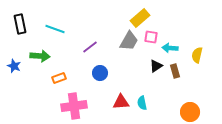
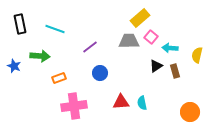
pink square: rotated 32 degrees clockwise
gray trapezoid: rotated 120 degrees counterclockwise
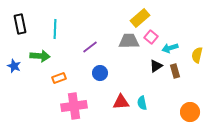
cyan line: rotated 72 degrees clockwise
cyan arrow: rotated 21 degrees counterclockwise
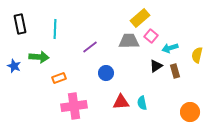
pink square: moved 1 px up
green arrow: moved 1 px left, 1 px down
blue circle: moved 6 px right
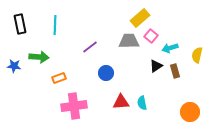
cyan line: moved 4 px up
blue star: rotated 16 degrees counterclockwise
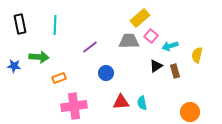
cyan arrow: moved 2 px up
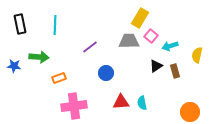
yellow rectangle: rotated 18 degrees counterclockwise
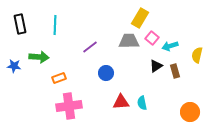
pink square: moved 1 px right, 2 px down
pink cross: moved 5 px left
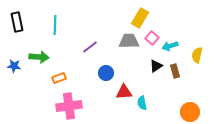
black rectangle: moved 3 px left, 2 px up
red triangle: moved 3 px right, 10 px up
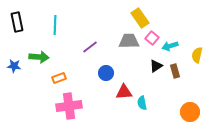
yellow rectangle: rotated 66 degrees counterclockwise
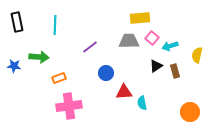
yellow rectangle: rotated 60 degrees counterclockwise
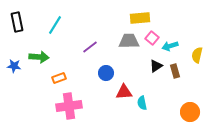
cyan line: rotated 30 degrees clockwise
